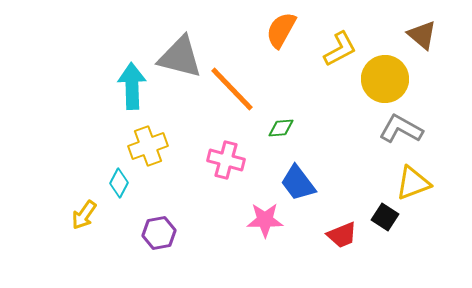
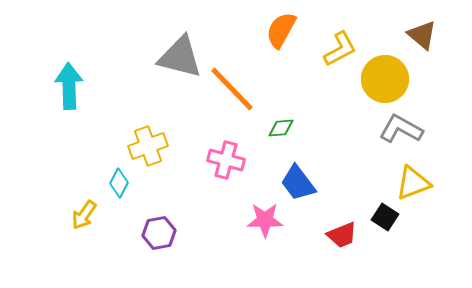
cyan arrow: moved 63 px left
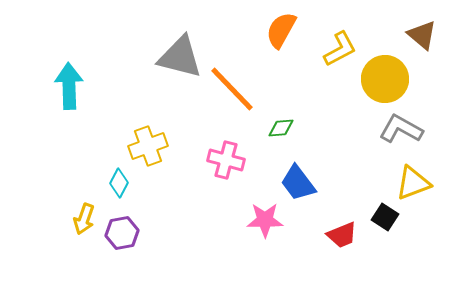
yellow arrow: moved 4 px down; rotated 16 degrees counterclockwise
purple hexagon: moved 37 px left
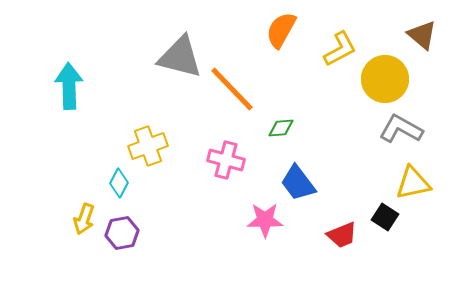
yellow triangle: rotated 9 degrees clockwise
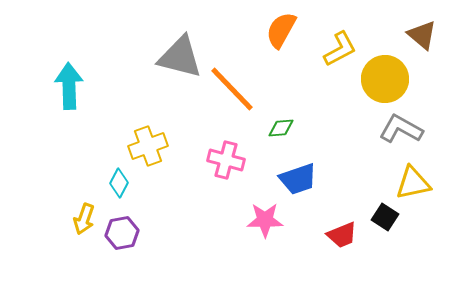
blue trapezoid: moved 4 px up; rotated 72 degrees counterclockwise
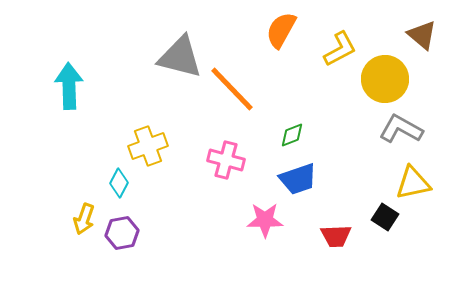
green diamond: moved 11 px right, 7 px down; rotated 16 degrees counterclockwise
red trapezoid: moved 6 px left, 1 px down; rotated 20 degrees clockwise
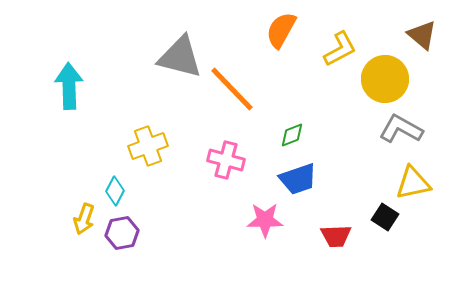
cyan diamond: moved 4 px left, 8 px down
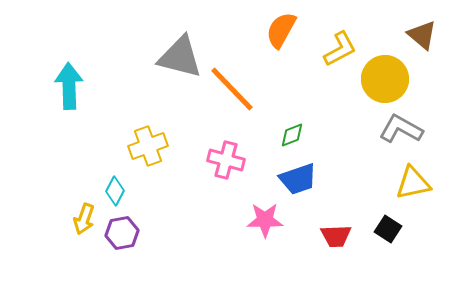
black square: moved 3 px right, 12 px down
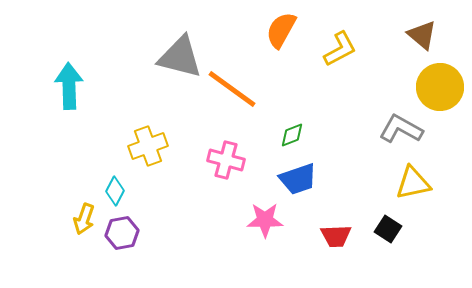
yellow circle: moved 55 px right, 8 px down
orange line: rotated 10 degrees counterclockwise
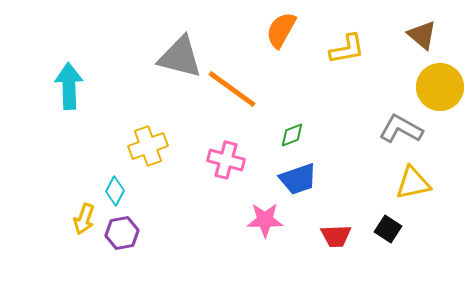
yellow L-shape: moved 7 px right; rotated 18 degrees clockwise
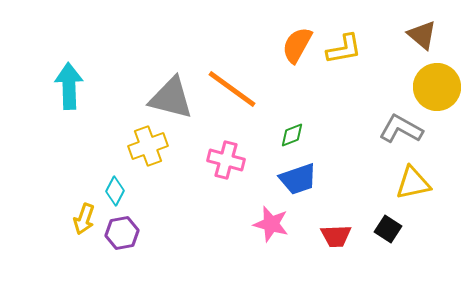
orange semicircle: moved 16 px right, 15 px down
yellow L-shape: moved 3 px left
gray triangle: moved 9 px left, 41 px down
yellow circle: moved 3 px left
pink star: moved 6 px right, 4 px down; rotated 15 degrees clockwise
